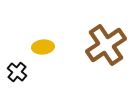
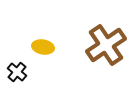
yellow ellipse: rotated 15 degrees clockwise
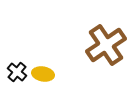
yellow ellipse: moved 27 px down
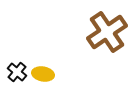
brown cross: moved 1 px right, 13 px up
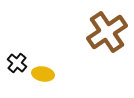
black cross: moved 9 px up
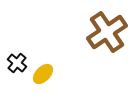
yellow ellipse: rotated 55 degrees counterclockwise
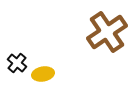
yellow ellipse: rotated 35 degrees clockwise
